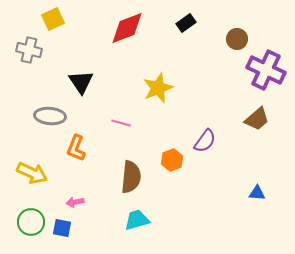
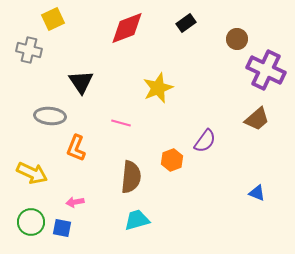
blue triangle: rotated 18 degrees clockwise
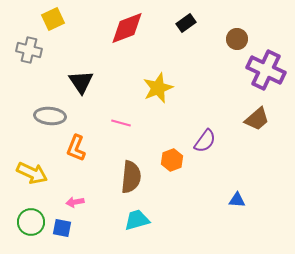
blue triangle: moved 20 px left, 7 px down; rotated 18 degrees counterclockwise
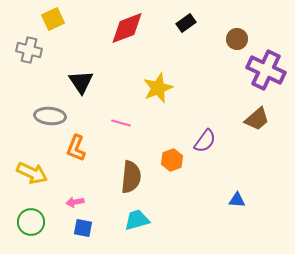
blue square: moved 21 px right
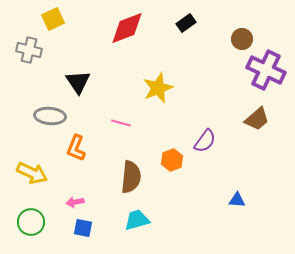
brown circle: moved 5 px right
black triangle: moved 3 px left
